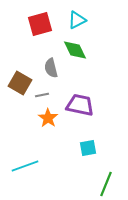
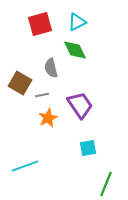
cyan triangle: moved 2 px down
purple trapezoid: rotated 44 degrees clockwise
orange star: rotated 12 degrees clockwise
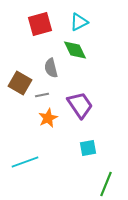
cyan triangle: moved 2 px right
cyan line: moved 4 px up
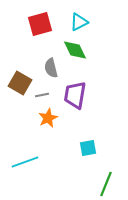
purple trapezoid: moved 5 px left, 10 px up; rotated 136 degrees counterclockwise
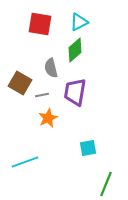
red square: rotated 25 degrees clockwise
green diamond: rotated 75 degrees clockwise
purple trapezoid: moved 3 px up
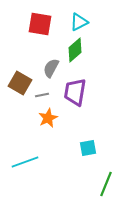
gray semicircle: rotated 42 degrees clockwise
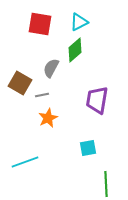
purple trapezoid: moved 22 px right, 8 px down
green line: rotated 25 degrees counterclockwise
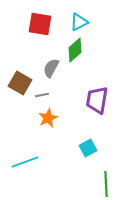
cyan square: rotated 18 degrees counterclockwise
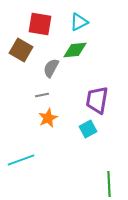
green diamond: rotated 35 degrees clockwise
brown square: moved 1 px right, 33 px up
cyan square: moved 19 px up
cyan line: moved 4 px left, 2 px up
green line: moved 3 px right
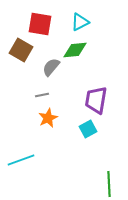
cyan triangle: moved 1 px right
gray semicircle: moved 1 px up; rotated 12 degrees clockwise
purple trapezoid: moved 1 px left
